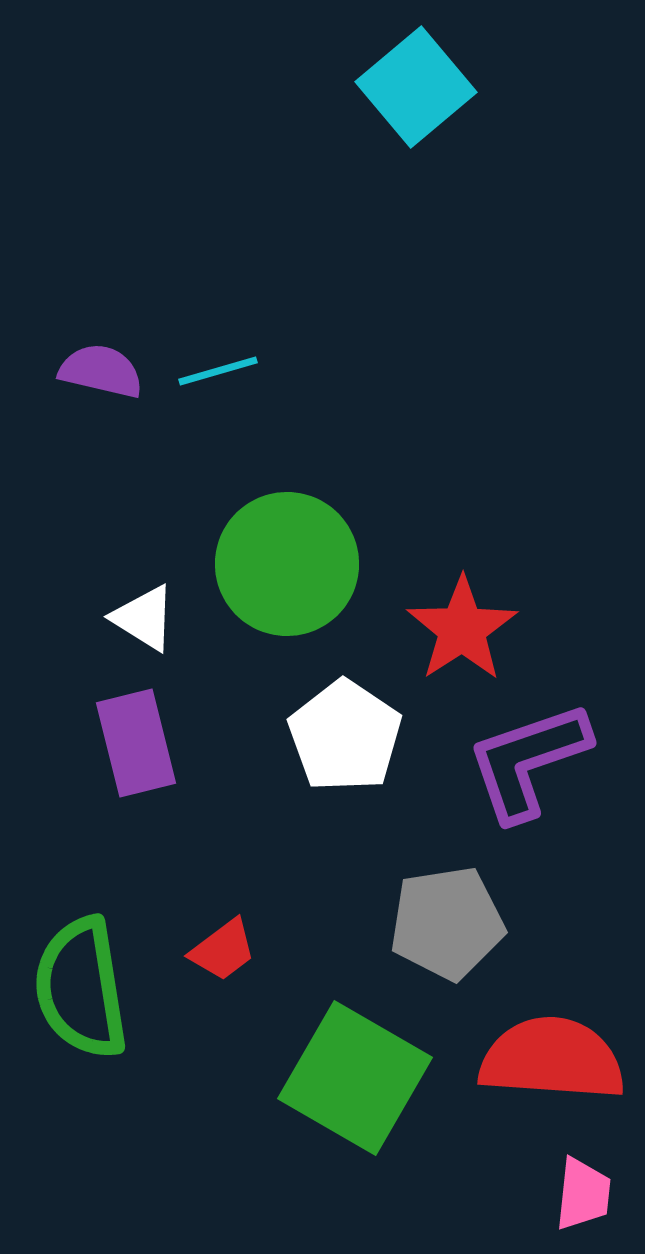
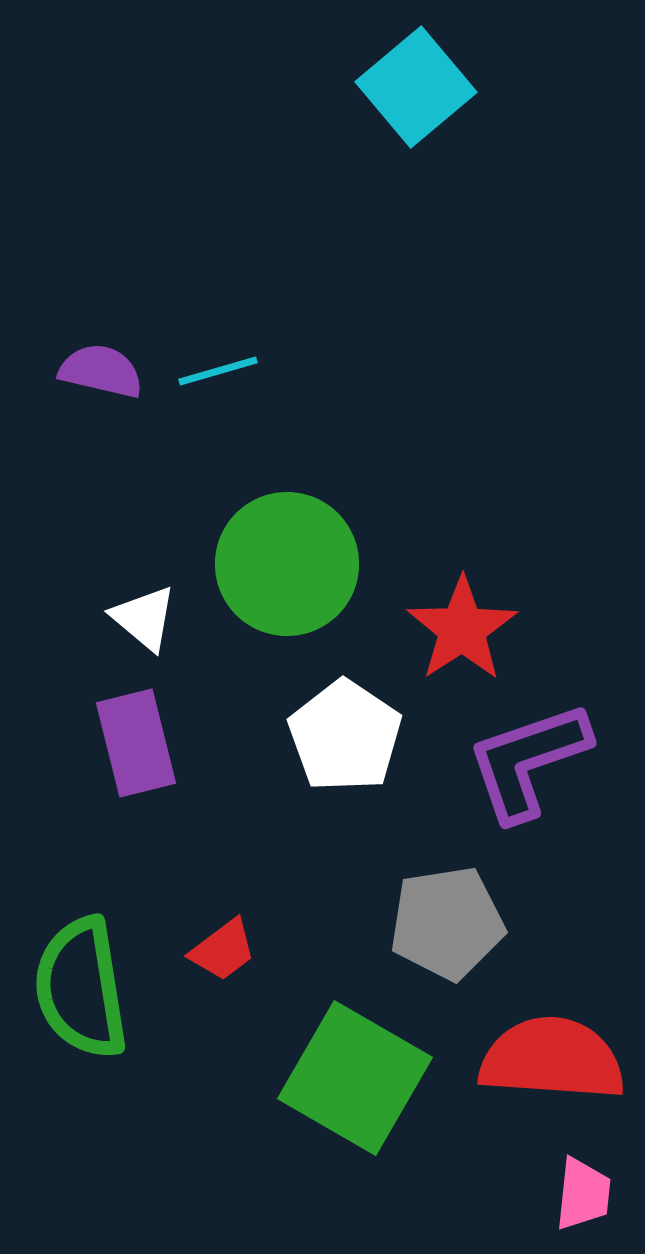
white triangle: rotated 8 degrees clockwise
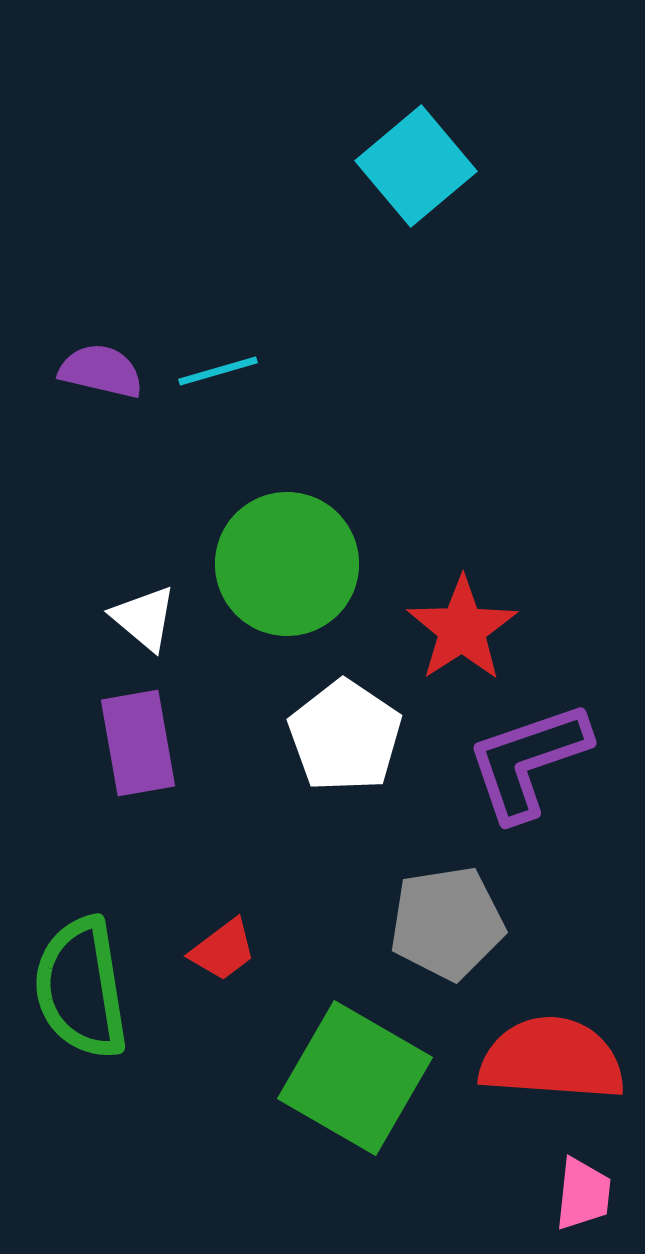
cyan square: moved 79 px down
purple rectangle: moved 2 px right; rotated 4 degrees clockwise
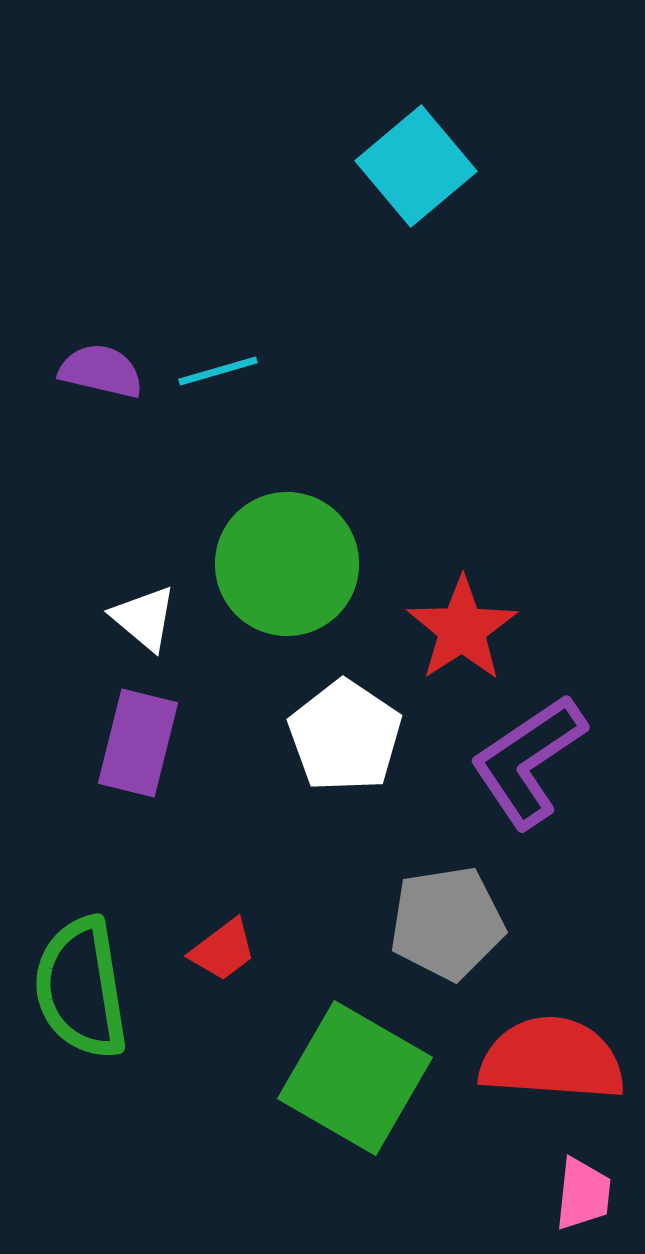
purple rectangle: rotated 24 degrees clockwise
purple L-shape: rotated 15 degrees counterclockwise
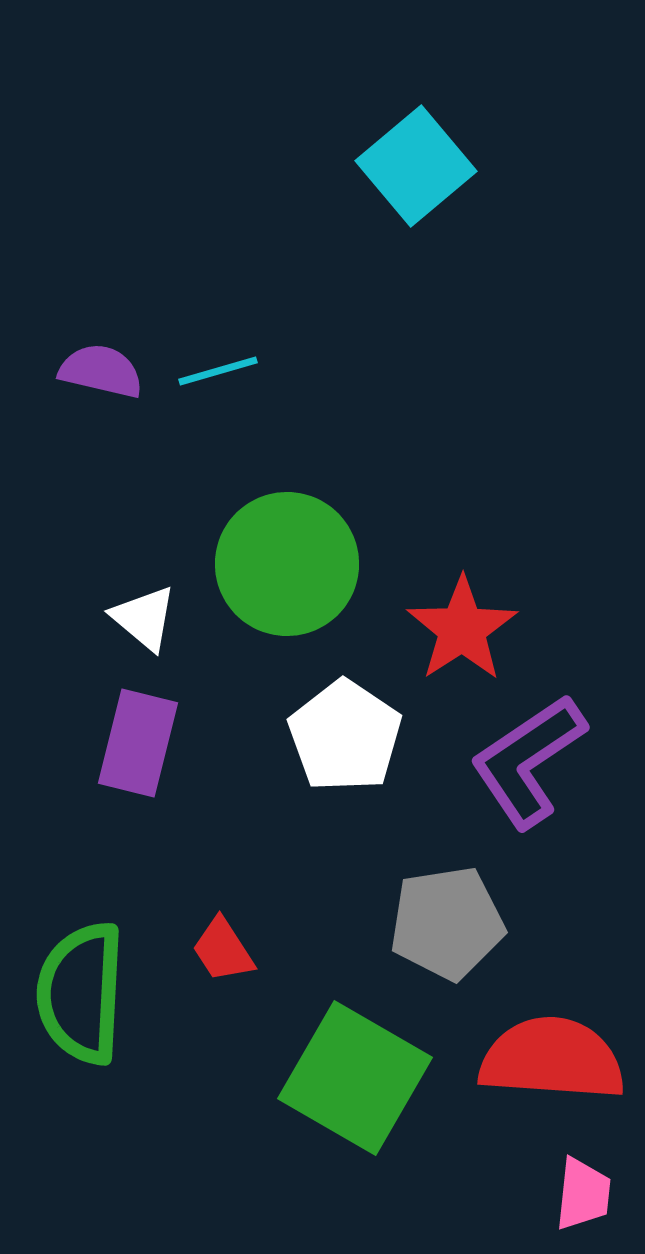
red trapezoid: rotated 94 degrees clockwise
green semicircle: moved 5 px down; rotated 12 degrees clockwise
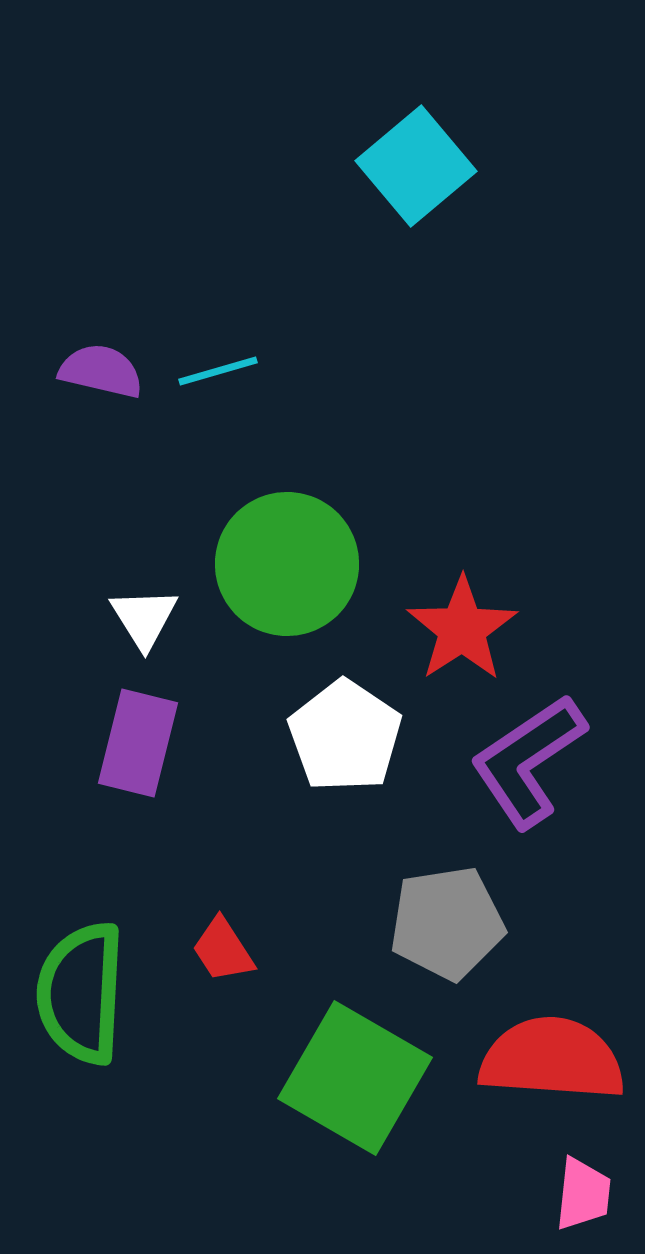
white triangle: rotated 18 degrees clockwise
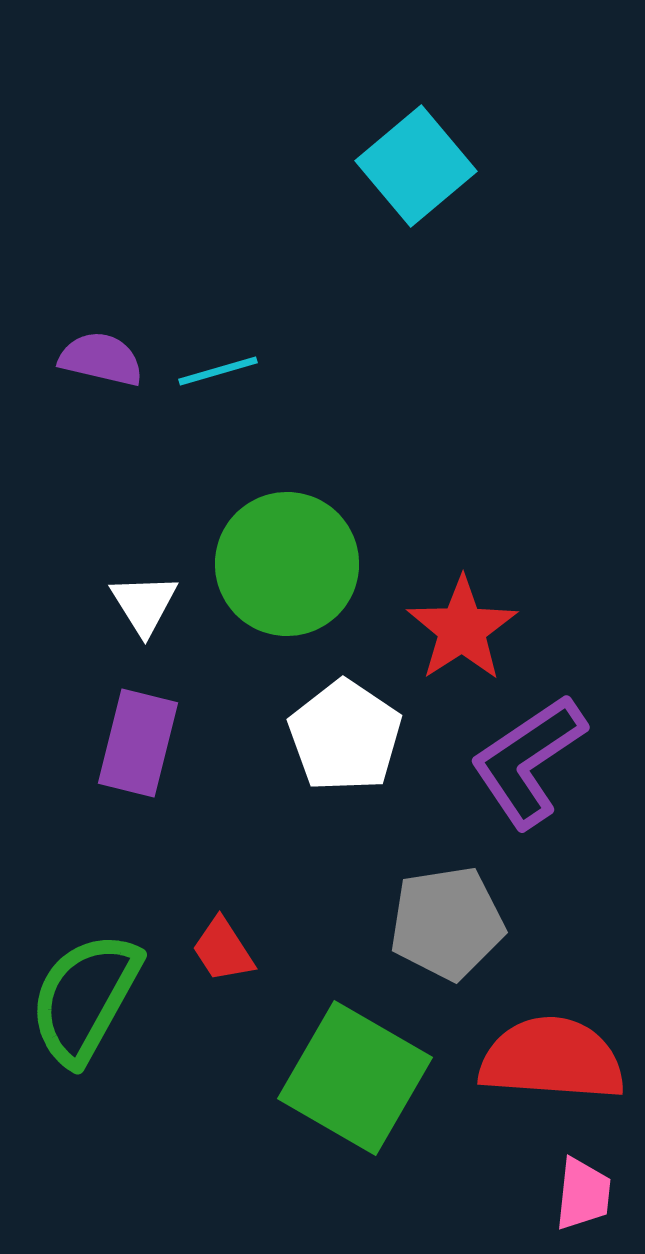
purple semicircle: moved 12 px up
white triangle: moved 14 px up
green semicircle: moved 4 px right, 5 px down; rotated 26 degrees clockwise
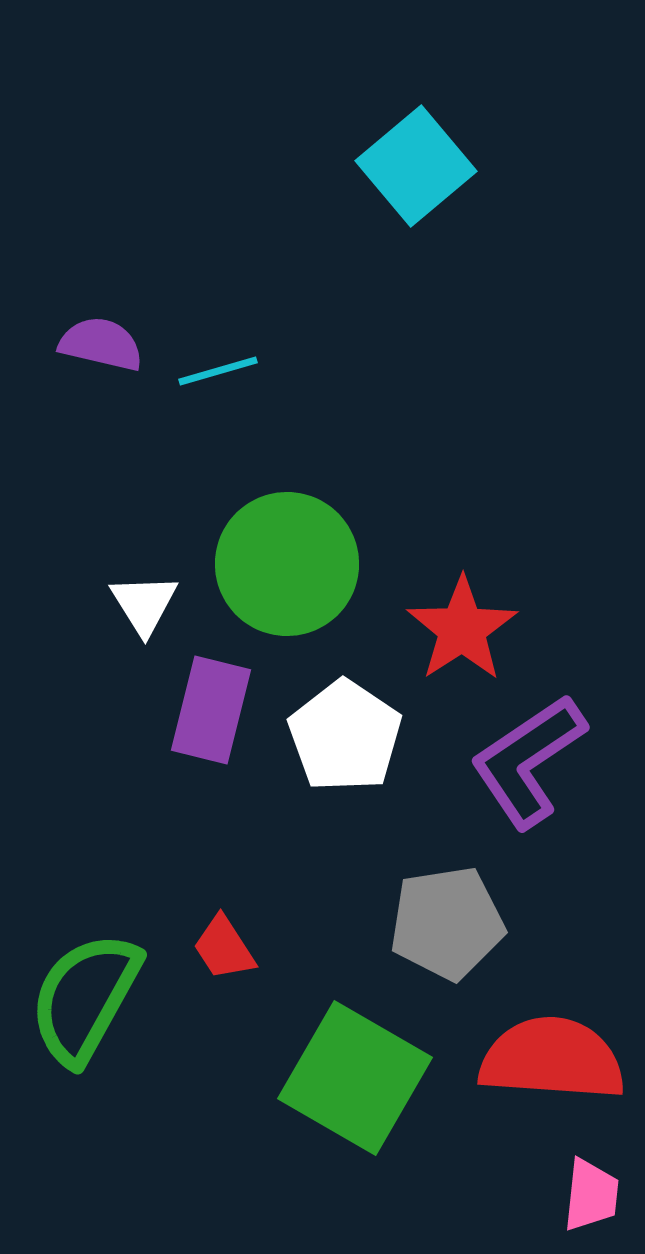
purple semicircle: moved 15 px up
purple rectangle: moved 73 px right, 33 px up
red trapezoid: moved 1 px right, 2 px up
pink trapezoid: moved 8 px right, 1 px down
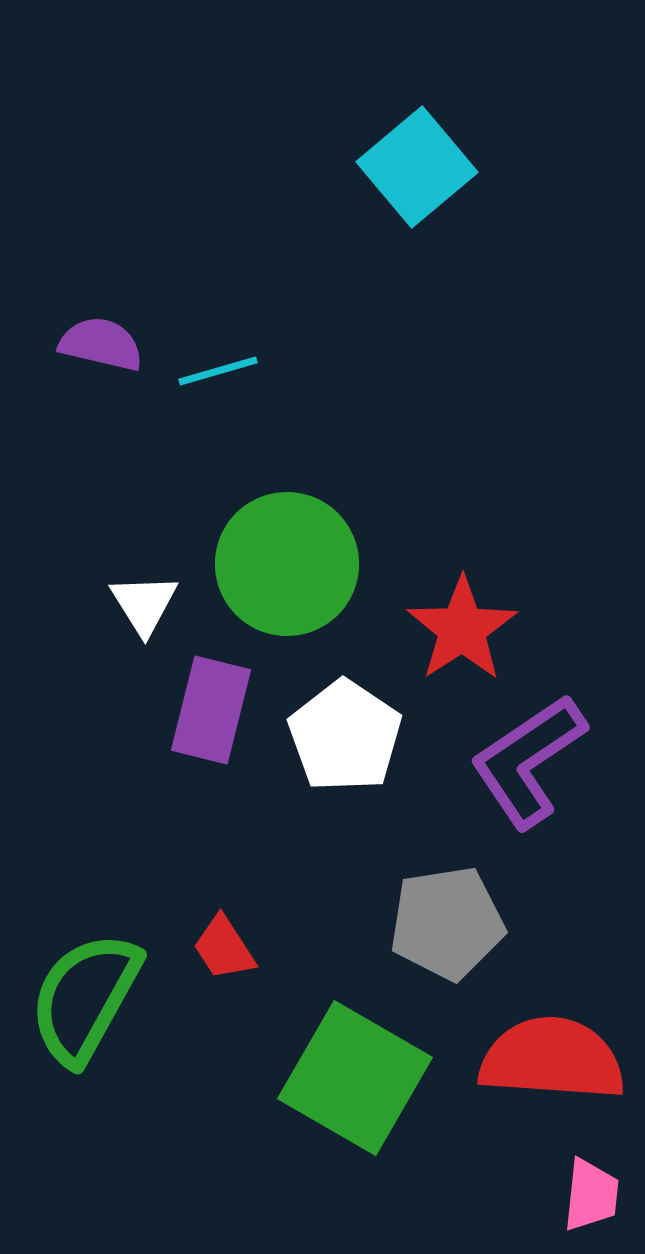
cyan square: moved 1 px right, 1 px down
